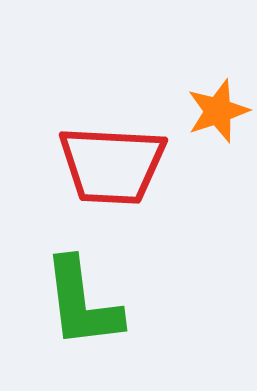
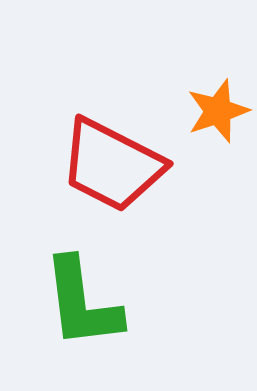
red trapezoid: rotated 24 degrees clockwise
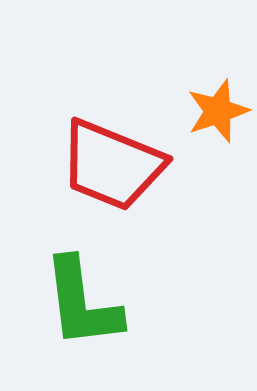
red trapezoid: rotated 5 degrees counterclockwise
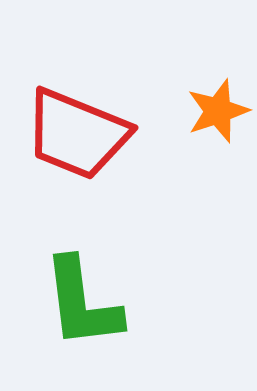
red trapezoid: moved 35 px left, 31 px up
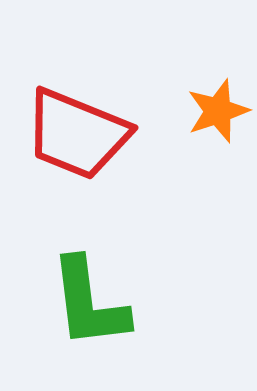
green L-shape: moved 7 px right
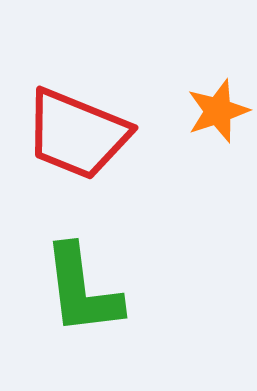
green L-shape: moved 7 px left, 13 px up
